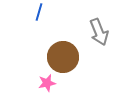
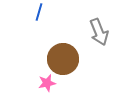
brown circle: moved 2 px down
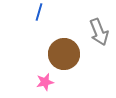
brown circle: moved 1 px right, 5 px up
pink star: moved 2 px left, 1 px up
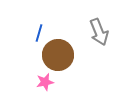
blue line: moved 21 px down
brown circle: moved 6 px left, 1 px down
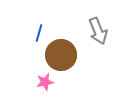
gray arrow: moved 1 px left, 1 px up
brown circle: moved 3 px right
